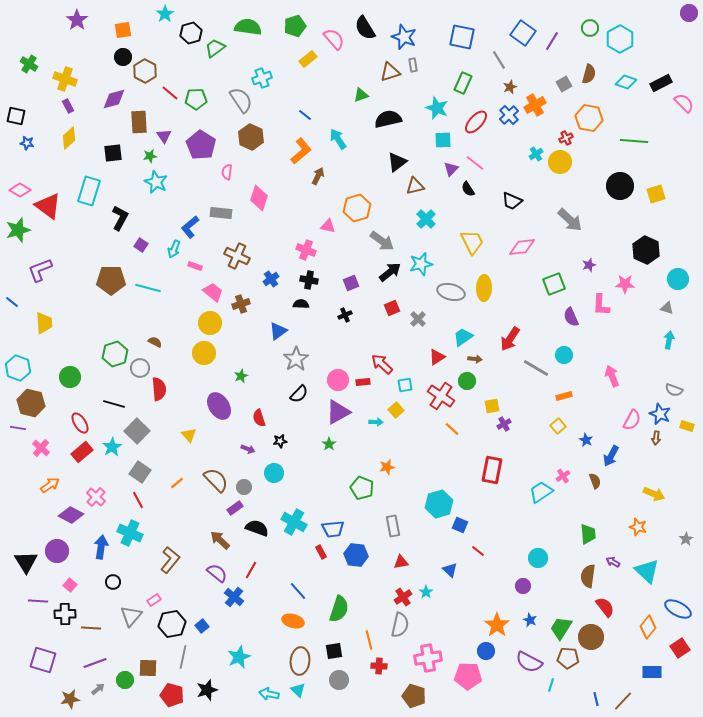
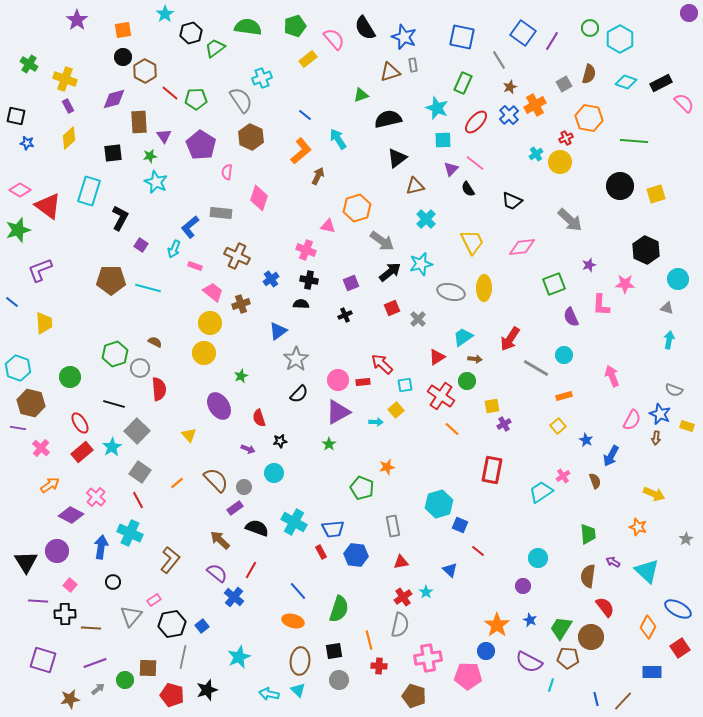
black triangle at (397, 162): moved 4 px up
orange diamond at (648, 627): rotated 10 degrees counterclockwise
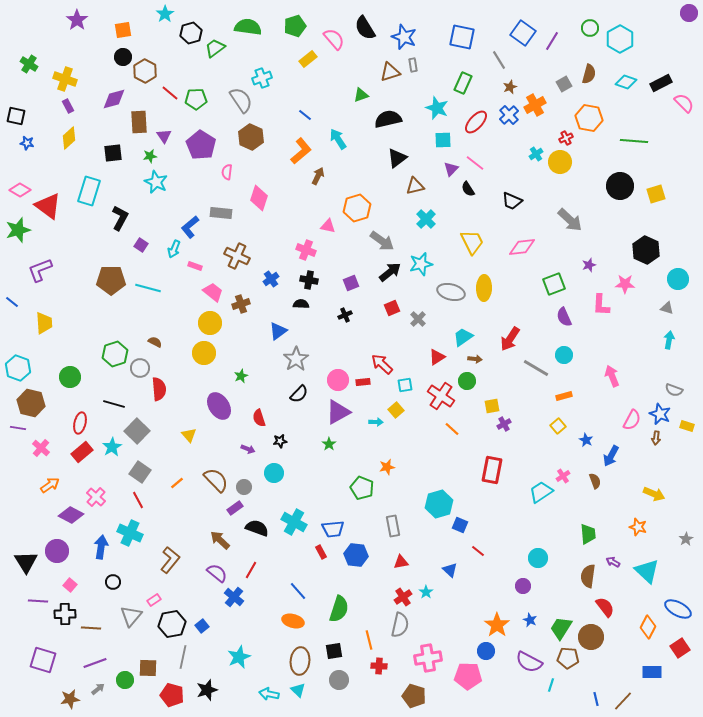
purple semicircle at (571, 317): moved 7 px left
red ellipse at (80, 423): rotated 45 degrees clockwise
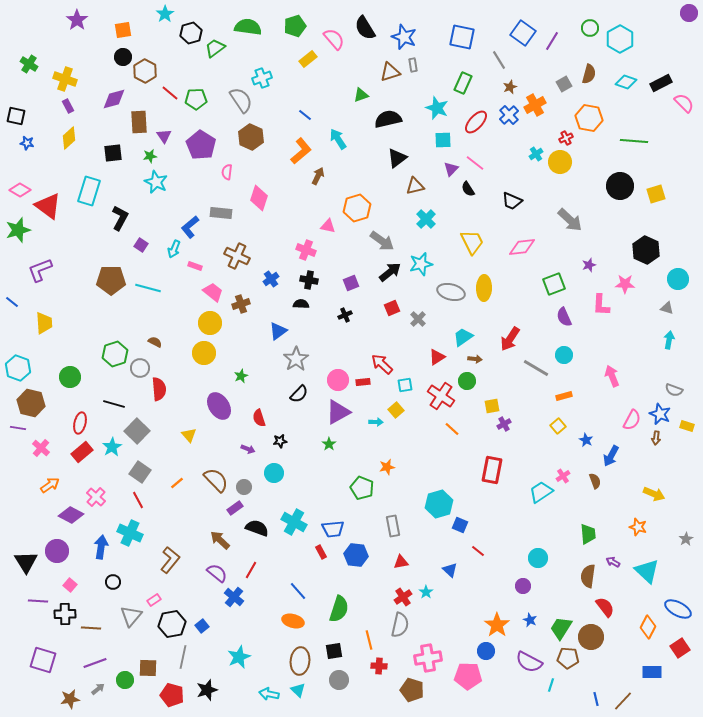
brown pentagon at (414, 696): moved 2 px left, 6 px up
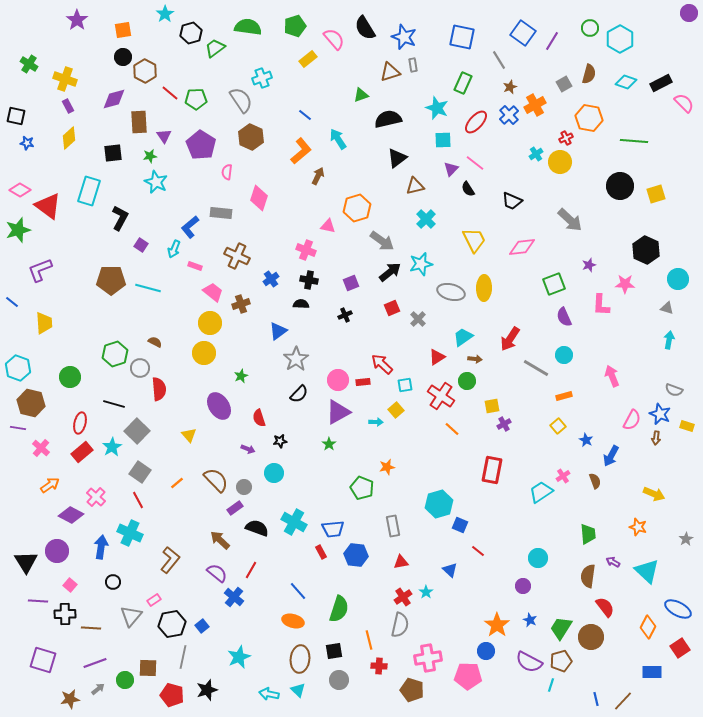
yellow trapezoid at (472, 242): moved 2 px right, 2 px up
brown pentagon at (568, 658): moved 7 px left, 3 px down; rotated 20 degrees counterclockwise
brown ellipse at (300, 661): moved 2 px up
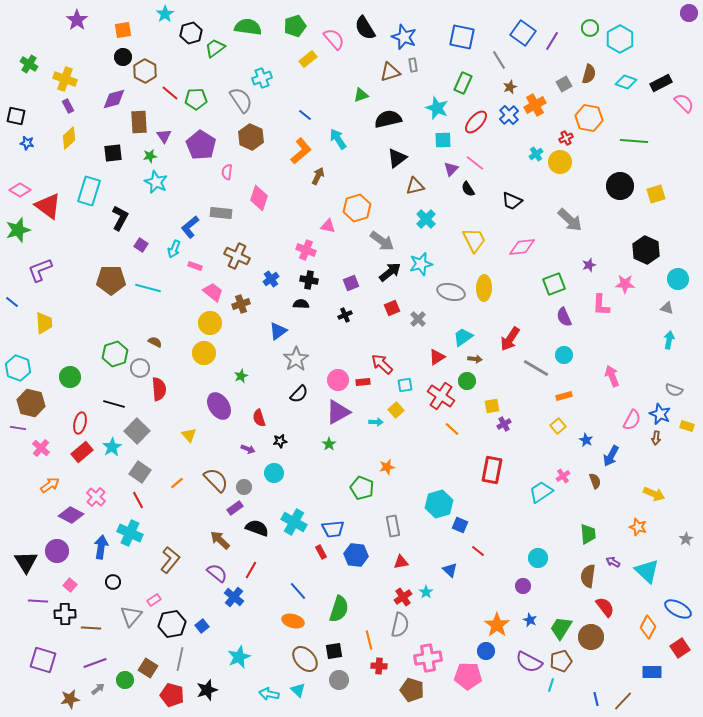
gray line at (183, 657): moved 3 px left, 2 px down
brown ellipse at (300, 659): moved 5 px right; rotated 48 degrees counterclockwise
brown square at (148, 668): rotated 30 degrees clockwise
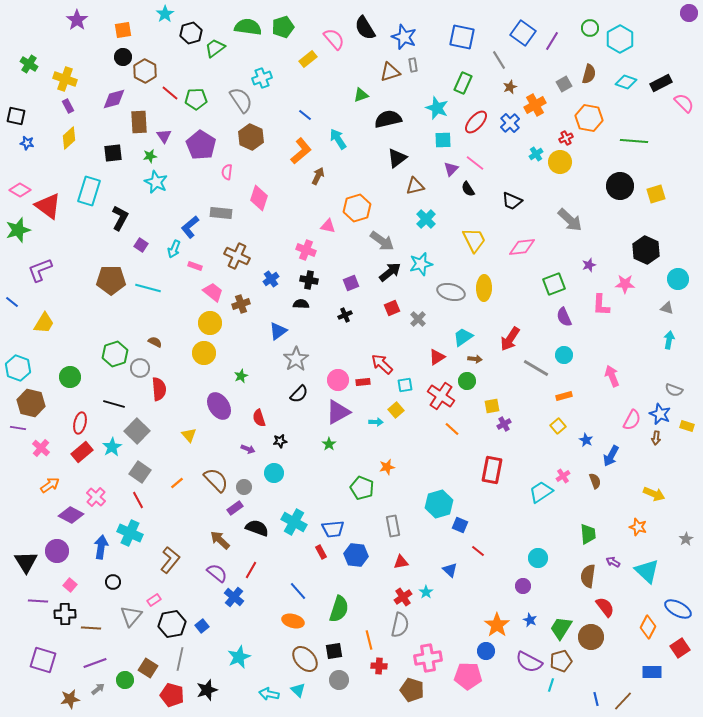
green pentagon at (295, 26): moved 12 px left, 1 px down
blue cross at (509, 115): moved 1 px right, 8 px down
yellow trapezoid at (44, 323): rotated 35 degrees clockwise
